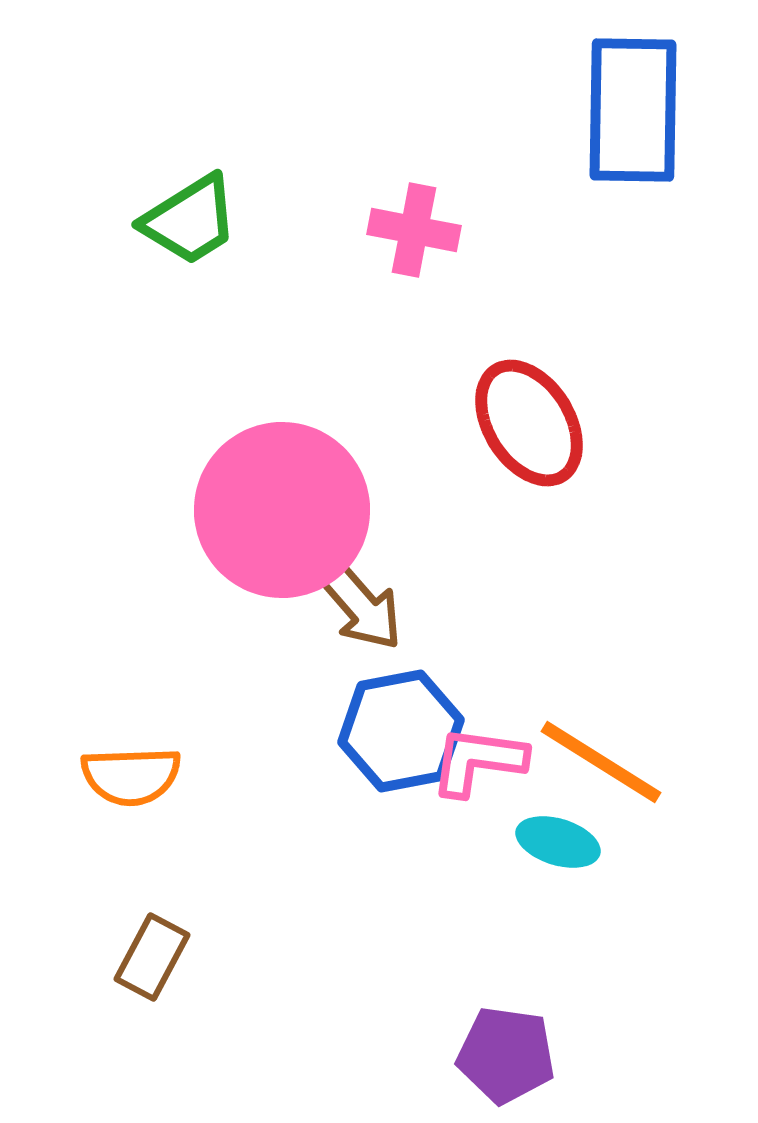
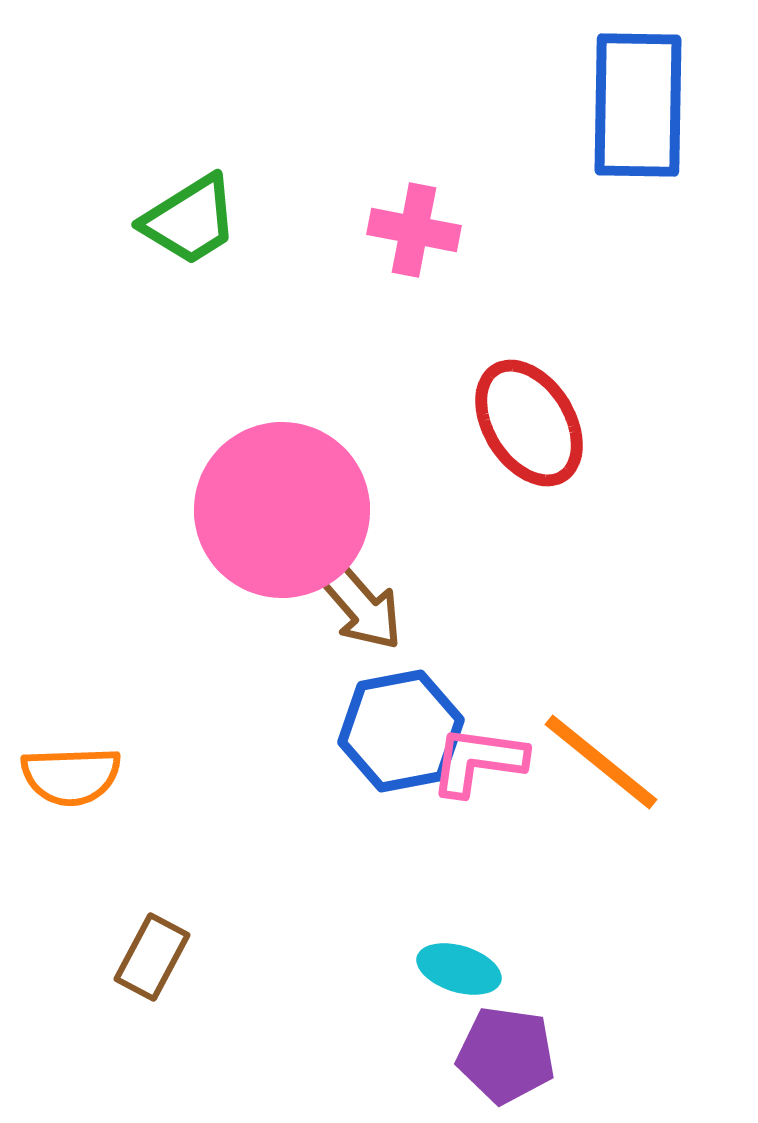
blue rectangle: moved 5 px right, 5 px up
orange line: rotated 7 degrees clockwise
orange semicircle: moved 60 px left
cyan ellipse: moved 99 px left, 127 px down
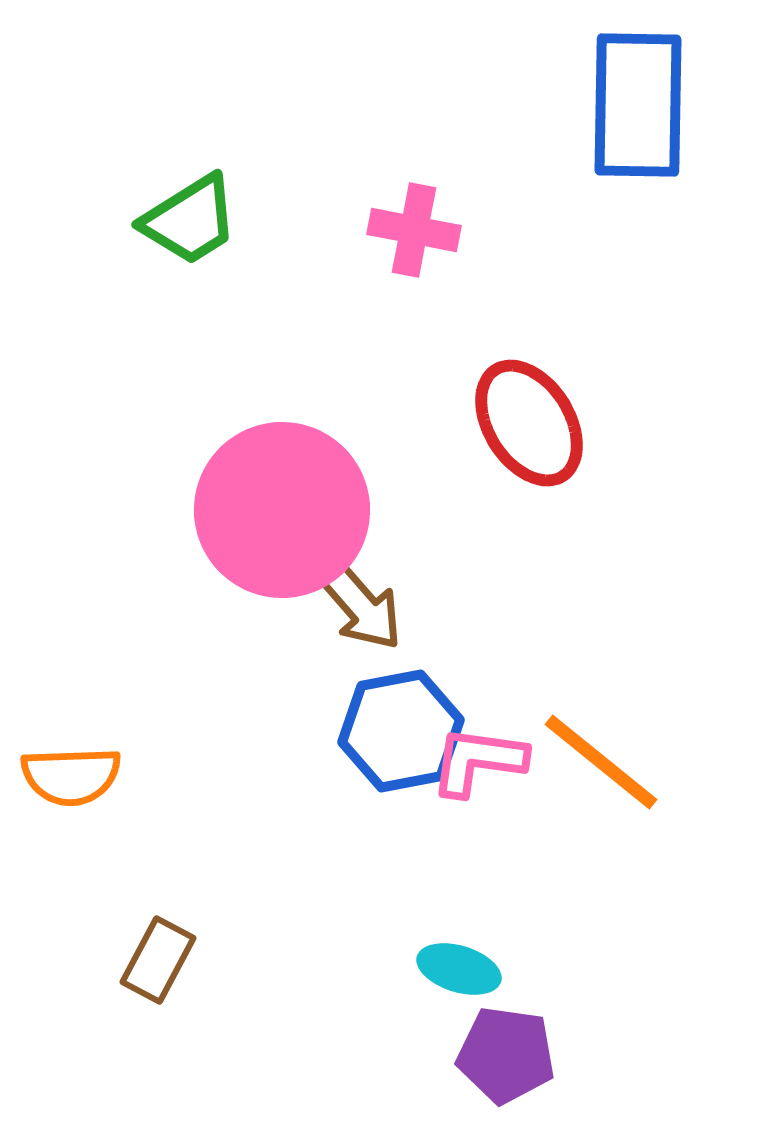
brown rectangle: moved 6 px right, 3 px down
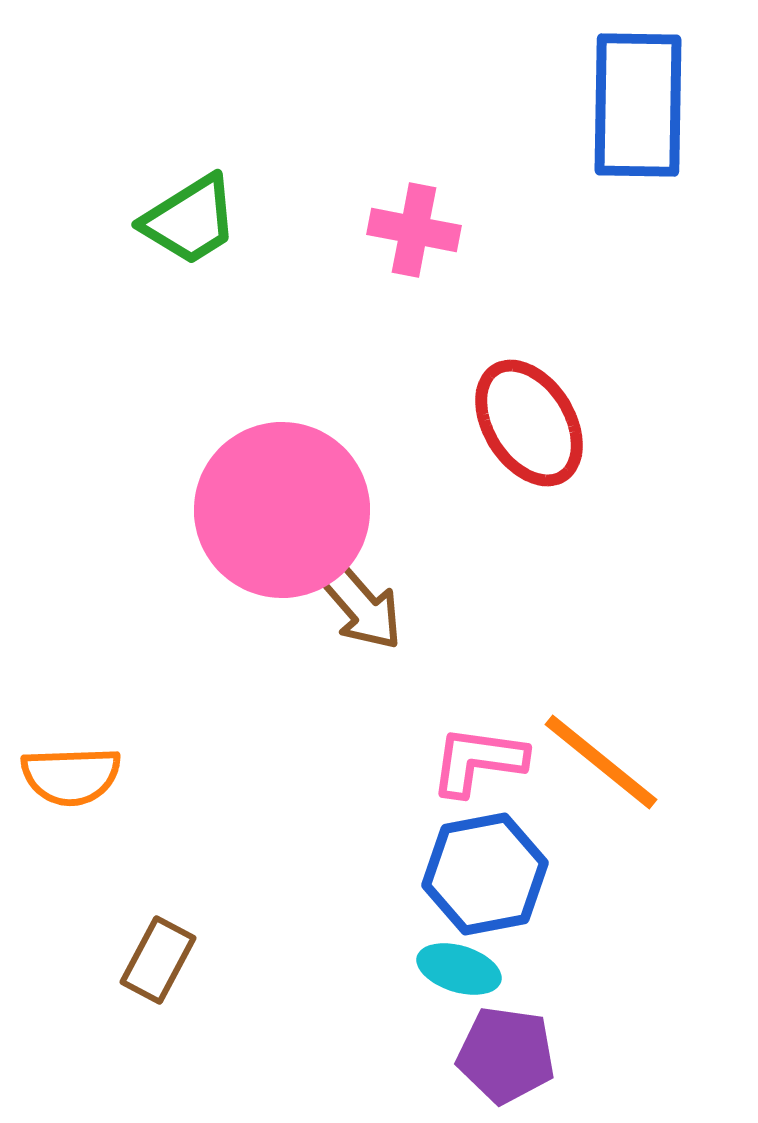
blue hexagon: moved 84 px right, 143 px down
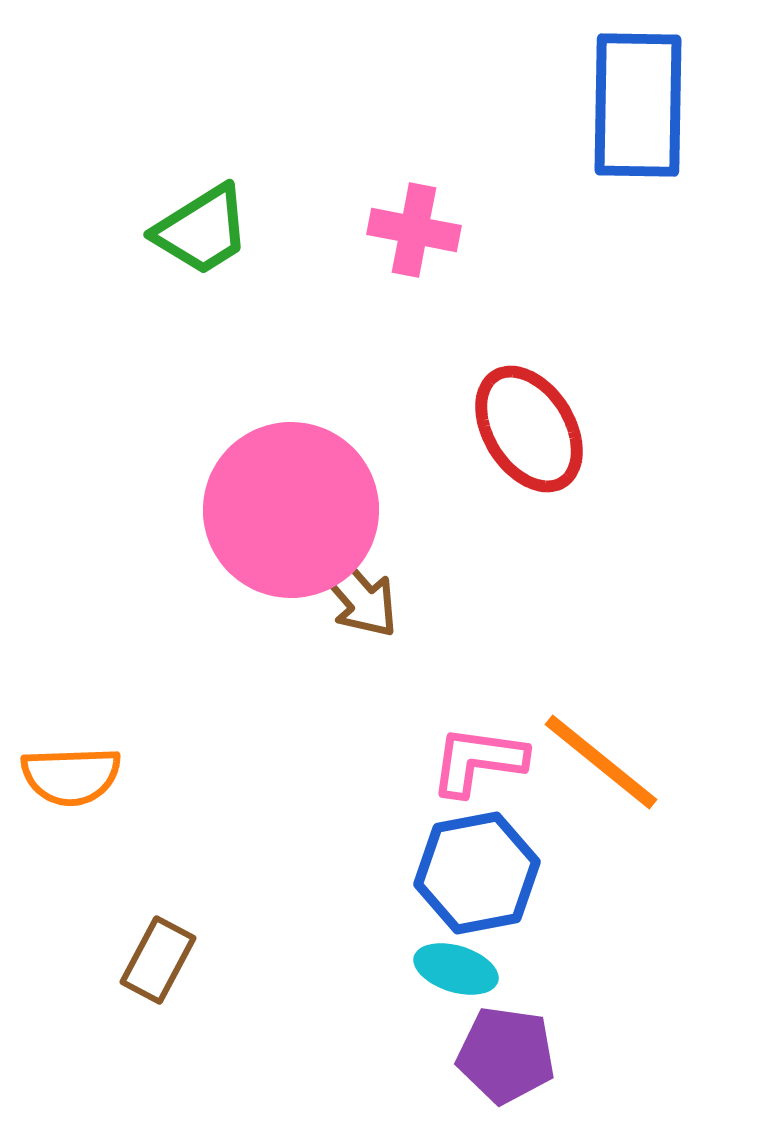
green trapezoid: moved 12 px right, 10 px down
red ellipse: moved 6 px down
pink circle: moved 9 px right
brown arrow: moved 4 px left, 12 px up
blue hexagon: moved 8 px left, 1 px up
cyan ellipse: moved 3 px left
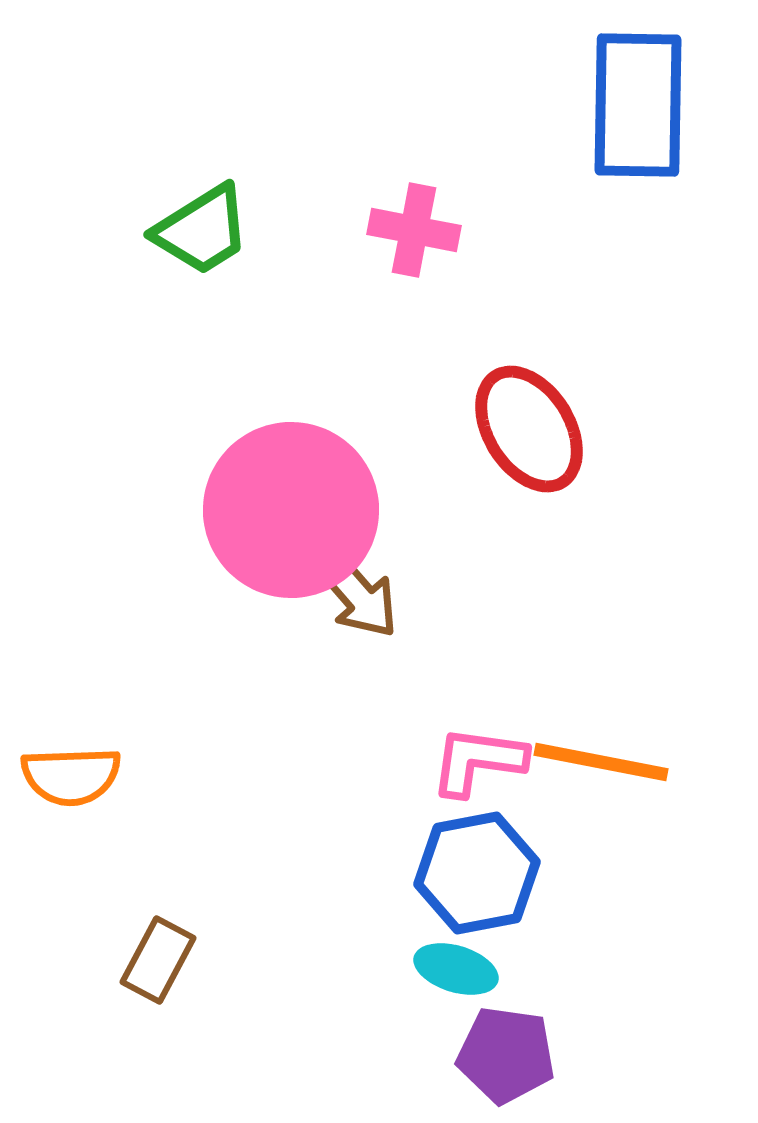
orange line: rotated 28 degrees counterclockwise
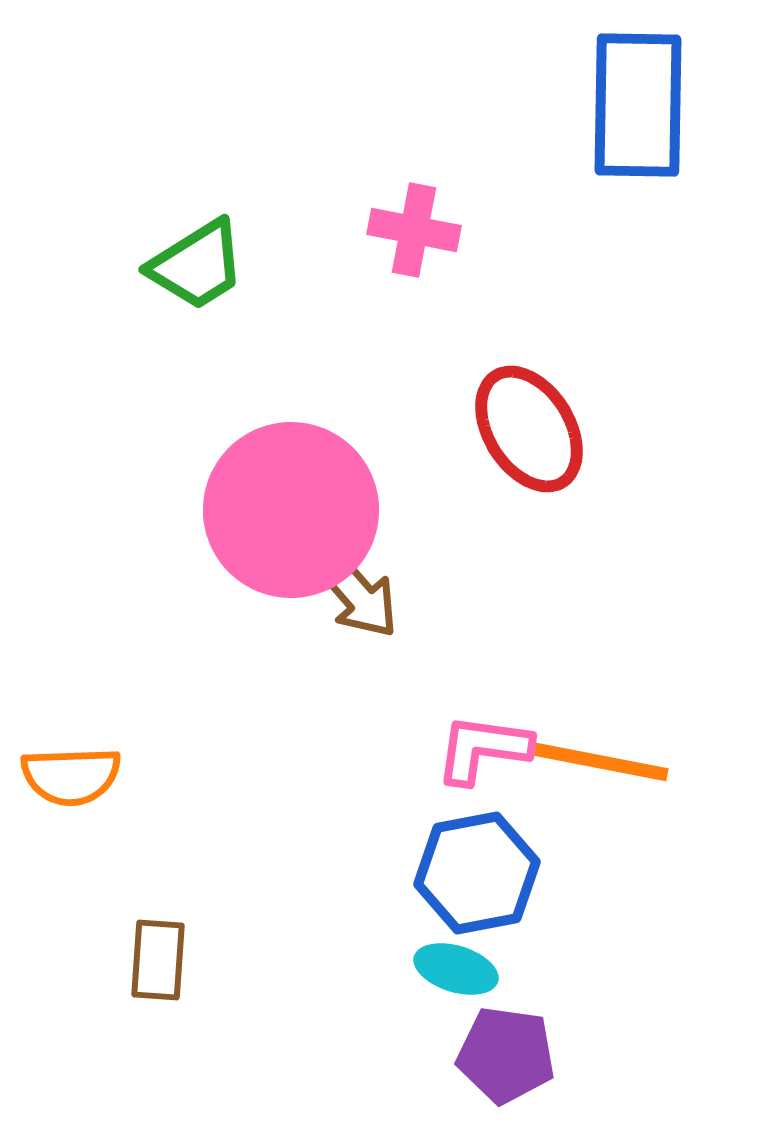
green trapezoid: moved 5 px left, 35 px down
pink L-shape: moved 5 px right, 12 px up
brown rectangle: rotated 24 degrees counterclockwise
